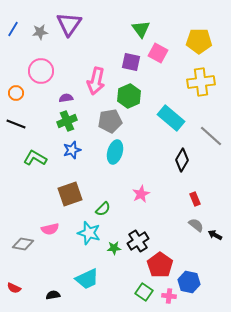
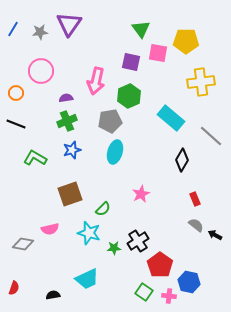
yellow pentagon: moved 13 px left
pink square: rotated 18 degrees counterclockwise
red semicircle: rotated 96 degrees counterclockwise
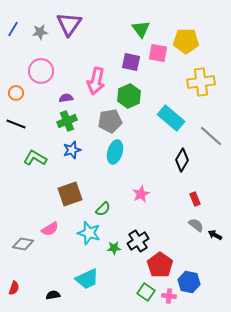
pink semicircle: rotated 18 degrees counterclockwise
green square: moved 2 px right
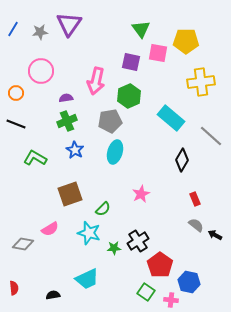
blue star: moved 3 px right; rotated 24 degrees counterclockwise
red semicircle: rotated 24 degrees counterclockwise
pink cross: moved 2 px right, 4 px down
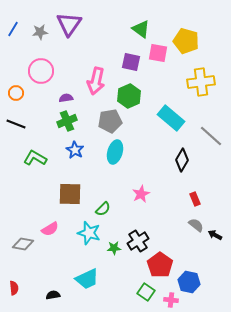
green triangle: rotated 18 degrees counterclockwise
yellow pentagon: rotated 15 degrees clockwise
brown square: rotated 20 degrees clockwise
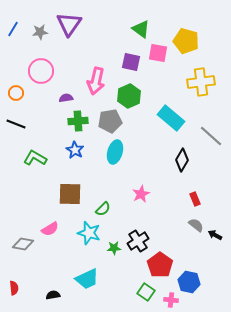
green cross: moved 11 px right; rotated 18 degrees clockwise
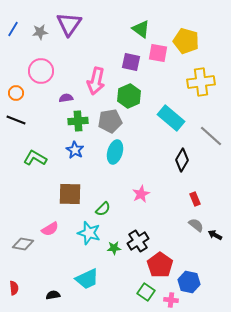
black line: moved 4 px up
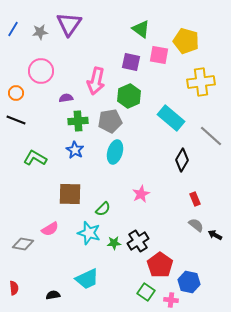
pink square: moved 1 px right, 2 px down
green star: moved 5 px up
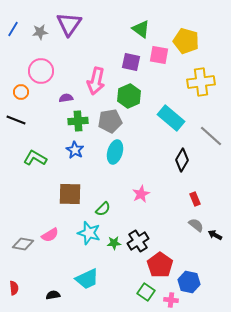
orange circle: moved 5 px right, 1 px up
pink semicircle: moved 6 px down
